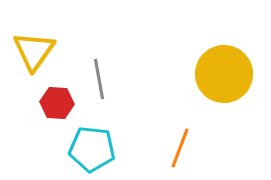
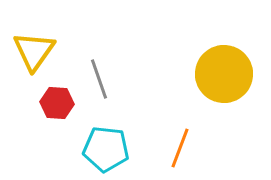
gray line: rotated 9 degrees counterclockwise
cyan pentagon: moved 14 px right
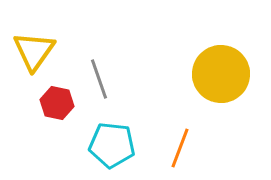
yellow circle: moved 3 px left
red hexagon: rotated 8 degrees clockwise
cyan pentagon: moved 6 px right, 4 px up
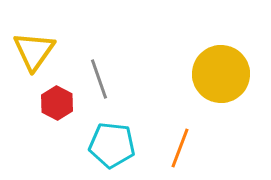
red hexagon: rotated 16 degrees clockwise
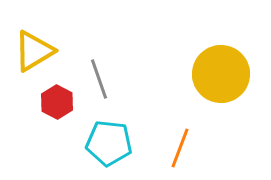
yellow triangle: rotated 24 degrees clockwise
red hexagon: moved 1 px up
cyan pentagon: moved 3 px left, 2 px up
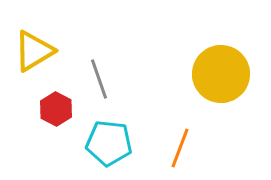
red hexagon: moved 1 px left, 7 px down
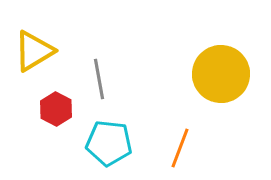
gray line: rotated 9 degrees clockwise
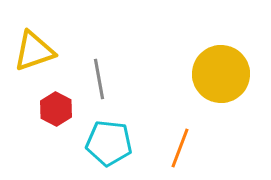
yellow triangle: rotated 12 degrees clockwise
